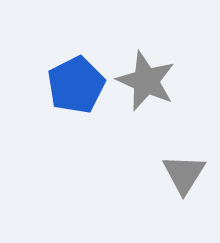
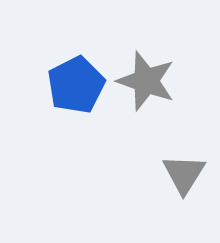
gray star: rotated 4 degrees counterclockwise
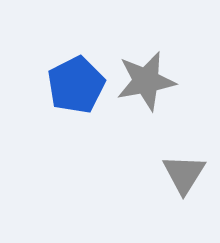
gray star: rotated 30 degrees counterclockwise
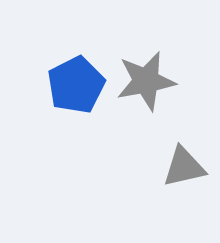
gray triangle: moved 7 px up; rotated 45 degrees clockwise
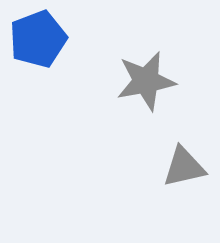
blue pentagon: moved 38 px left, 46 px up; rotated 6 degrees clockwise
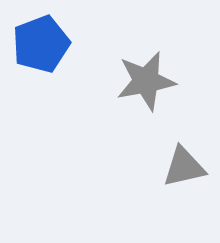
blue pentagon: moved 3 px right, 5 px down
